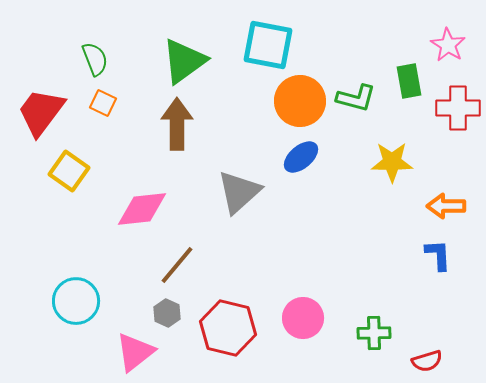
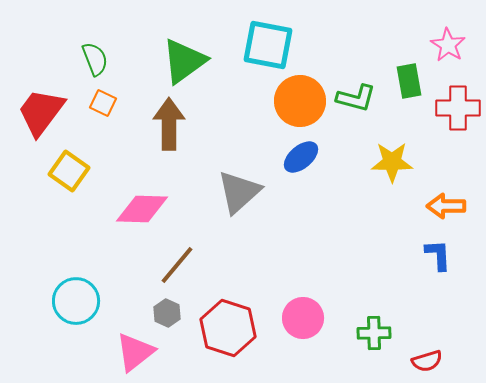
brown arrow: moved 8 px left
pink diamond: rotated 8 degrees clockwise
red hexagon: rotated 4 degrees clockwise
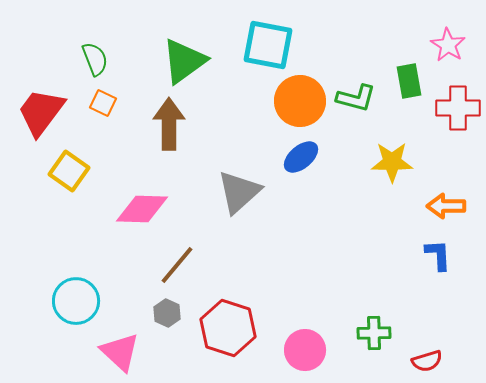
pink circle: moved 2 px right, 32 px down
pink triangle: moved 15 px left; rotated 39 degrees counterclockwise
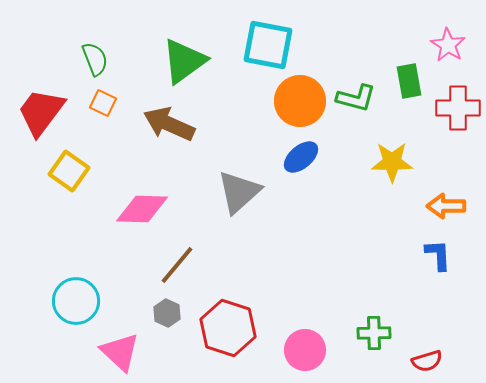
brown arrow: rotated 66 degrees counterclockwise
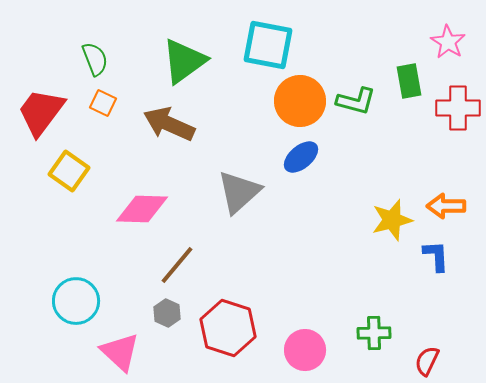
pink star: moved 3 px up
green L-shape: moved 3 px down
yellow star: moved 58 px down; rotated 15 degrees counterclockwise
blue L-shape: moved 2 px left, 1 px down
red semicircle: rotated 132 degrees clockwise
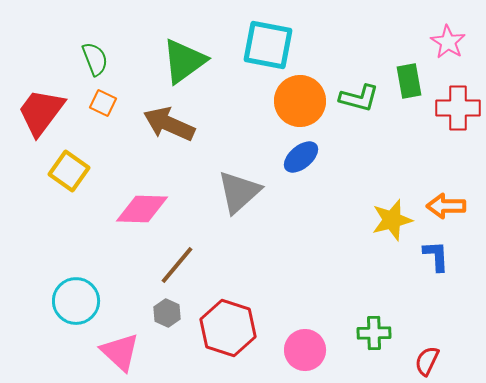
green L-shape: moved 3 px right, 3 px up
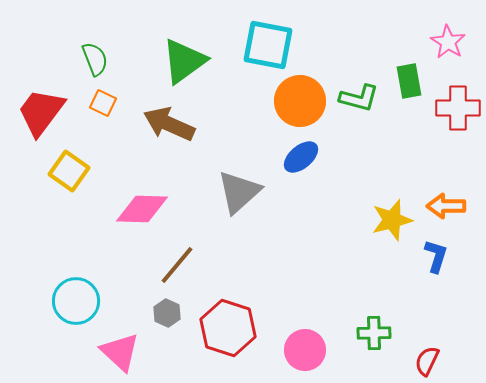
blue L-shape: rotated 20 degrees clockwise
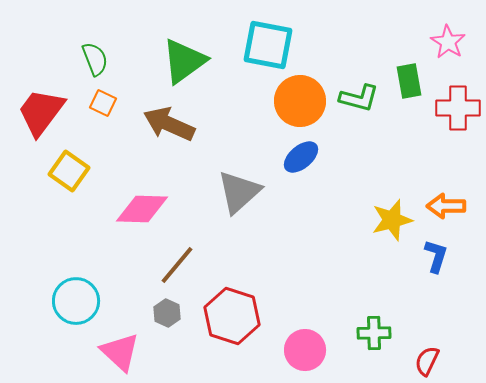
red hexagon: moved 4 px right, 12 px up
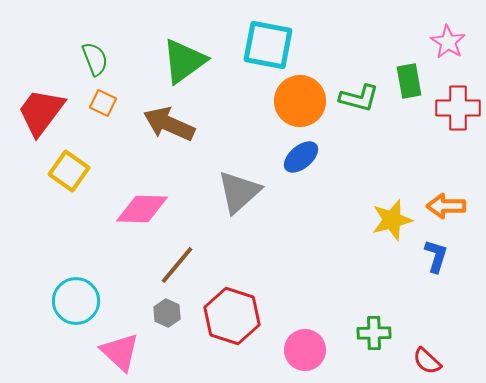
red semicircle: rotated 72 degrees counterclockwise
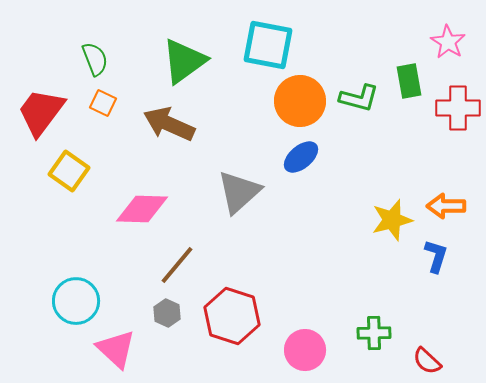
pink triangle: moved 4 px left, 3 px up
